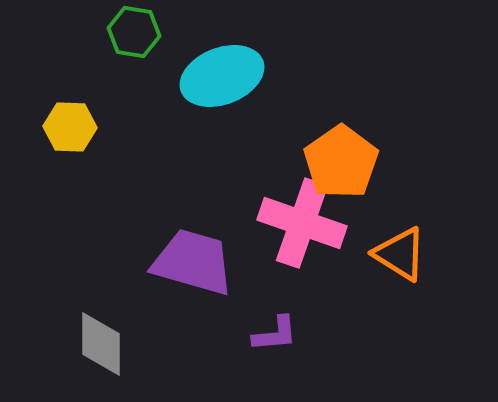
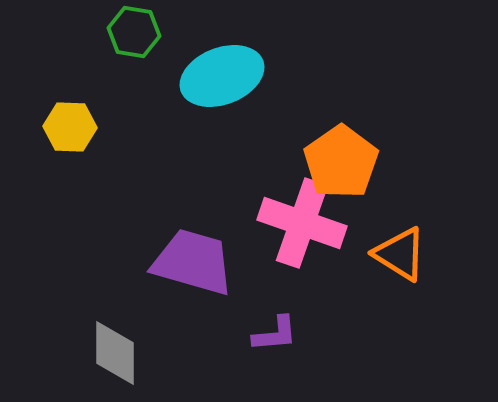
gray diamond: moved 14 px right, 9 px down
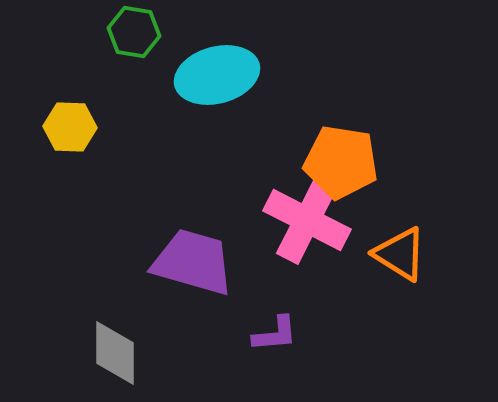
cyan ellipse: moved 5 px left, 1 px up; rotated 6 degrees clockwise
orange pentagon: rotated 28 degrees counterclockwise
pink cross: moved 5 px right, 3 px up; rotated 8 degrees clockwise
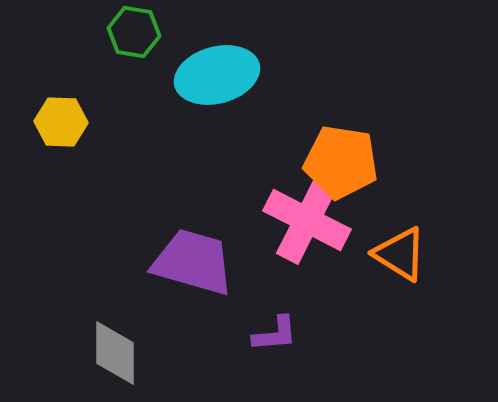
yellow hexagon: moved 9 px left, 5 px up
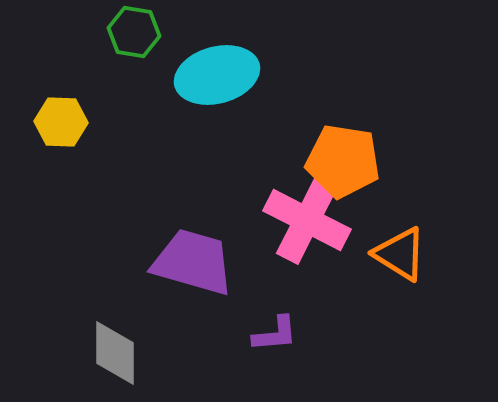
orange pentagon: moved 2 px right, 1 px up
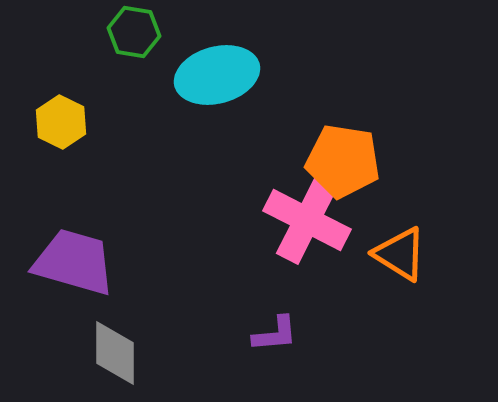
yellow hexagon: rotated 24 degrees clockwise
purple trapezoid: moved 119 px left
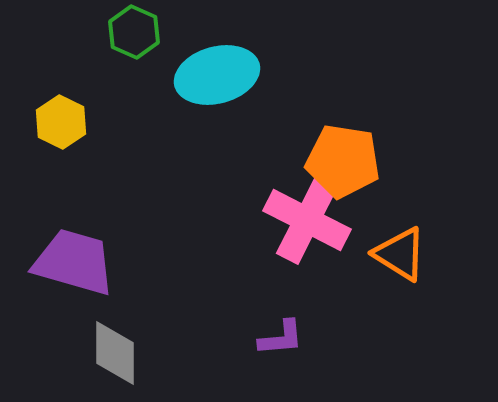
green hexagon: rotated 15 degrees clockwise
purple L-shape: moved 6 px right, 4 px down
